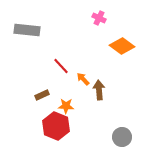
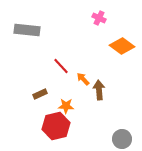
brown rectangle: moved 2 px left, 1 px up
red hexagon: rotated 24 degrees clockwise
gray circle: moved 2 px down
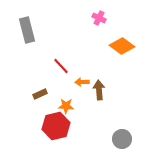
gray rectangle: rotated 70 degrees clockwise
orange arrow: moved 1 px left, 3 px down; rotated 48 degrees counterclockwise
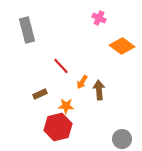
orange arrow: rotated 56 degrees counterclockwise
red hexagon: moved 2 px right, 1 px down
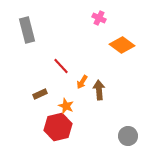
orange diamond: moved 1 px up
orange star: rotated 21 degrees clockwise
gray circle: moved 6 px right, 3 px up
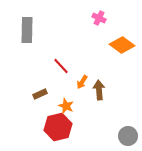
gray rectangle: rotated 15 degrees clockwise
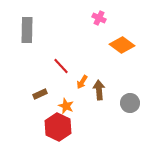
red hexagon: rotated 20 degrees counterclockwise
gray circle: moved 2 px right, 33 px up
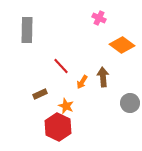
brown arrow: moved 4 px right, 13 px up
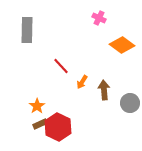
brown arrow: moved 1 px right, 13 px down
brown rectangle: moved 30 px down
orange star: moved 29 px left; rotated 14 degrees clockwise
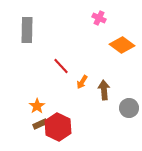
gray circle: moved 1 px left, 5 px down
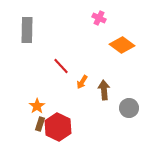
brown rectangle: rotated 48 degrees counterclockwise
